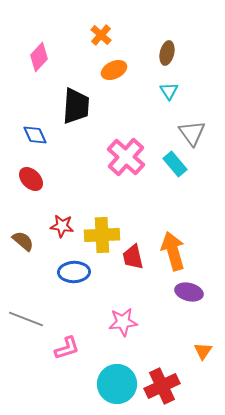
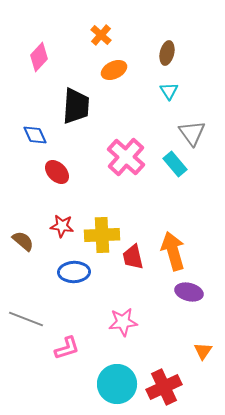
red ellipse: moved 26 px right, 7 px up
red cross: moved 2 px right, 1 px down
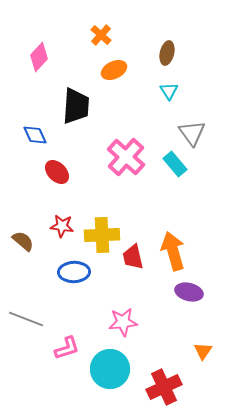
cyan circle: moved 7 px left, 15 px up
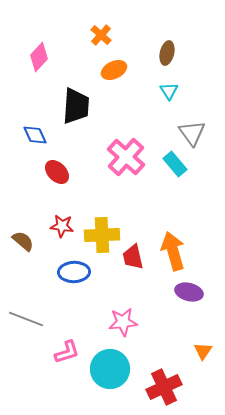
pink L-shape: moved 4 px down
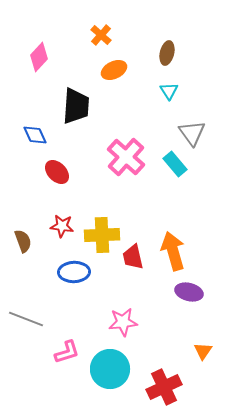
brown semicircle: rotated 30 degrees clockwise
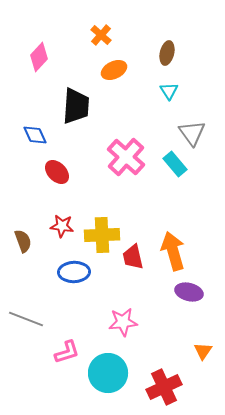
cyan circle: moved 2 px left, 4 px down
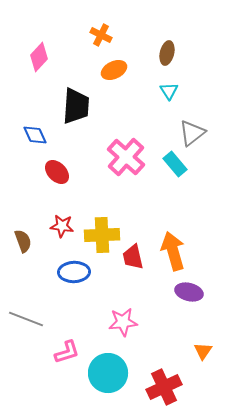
orange cross: rotated 15 degrees counterclockwise
gray triangle: rotated 28 degrees clockwise
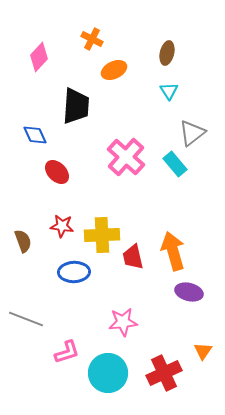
orange cross: moved 9 px left, 4 px down
red cross: moved 14 px up
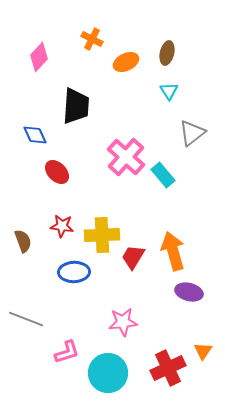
orange ellipse: moved 12 px right, 8 px up
cyan rectangle: moved 12 px left, 11 px down
red trapezoid: rotated 44 degrees clockwise
red cross: moved 4 px right, 5 px up
